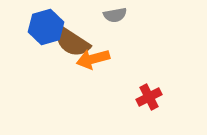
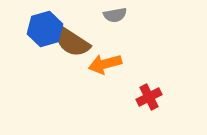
blue hexagon: moved 1 px left, 2 px down
orange arrow: moved 12 px right, 5 px down
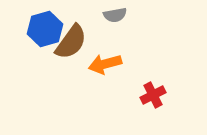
brown semicircle: moved 1 px left; rotated 87 degrees counterclockwise
red cross: moved 4 px right, 2 px up
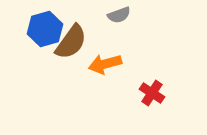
gray semicircle: moved 4 px right; rotated 10 degrees counterclockwise
red cross: moved 1 px left, 2 px up; rotated 30 degrees counterclockwise
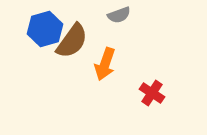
brown semicircle: moved 1 px right, 1 px up
orange arrow: rotated 56 degrees counterclockwise
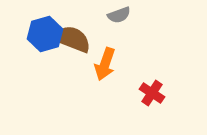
blue hexagon: moved 5 px down
brown semicircle: moved 2 px up; rotated 105 degrees counterclockwise
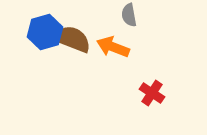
gray semicircle: moved 10 px right; rotated 100 degrees clockwise
blue hexagon: moved 2 px up
orange arrow: moved 8 px right, 17 px up; rotated 92 degrees clockwise
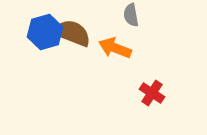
gray semicircle: moved 2 px right
brown semicircle: moved 6 px up
orange arrow: moved 2 px right, 1 px down
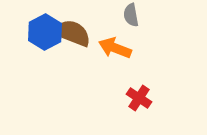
blue hexagon: rotated 12 degrees counterclockwise
red cross: moved 13 px left, 5 px down
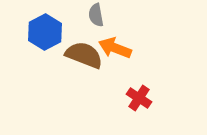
gray semicircle: moved 35 px left
brown semicircle: moved 12 px right, 22 px down
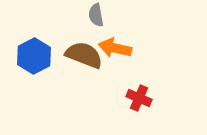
blue hexagon: moved 11 px left, 24 px down
orange arrow: rotated 8 degrees counterclockwise
red cross: rotated 10 degrees counterclockwise
